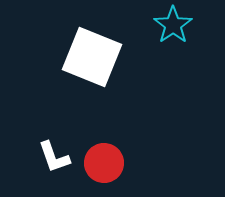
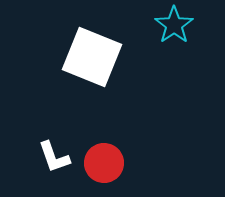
cyan star: moved 1 px right
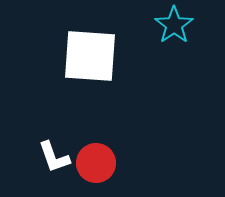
white square: moved 2 px left, 1 px up; rotated 18 degrees counterclockwise
red circle: moved 8 px left
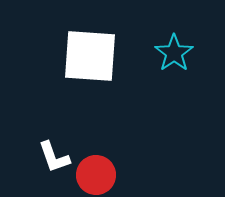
cyan star: moved 28 px down
red circle: moved 12 px down
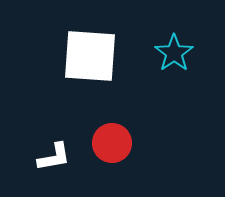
white L-shape: rotated 81 degrees counterclockwise
red circle: moved 16 px right, 32 px up
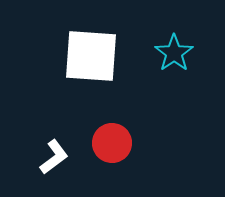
white square: moved 1 px right
white L-shape: rotated 27 degrees counterclockwise
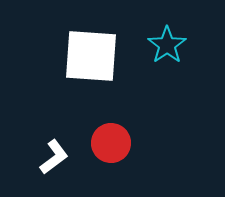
cyan star: moved 7 px left, 8 px up
red circle: moved 1 px left
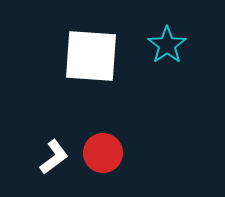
red circle: moved 8 px left, 10 px down
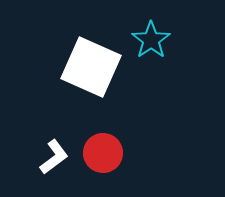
cyan star: moved 16 px left, 5 px up
white square: moved 11 px down; rotated 20 degrees clockwise
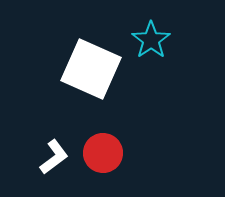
white square: moved 2 px down
